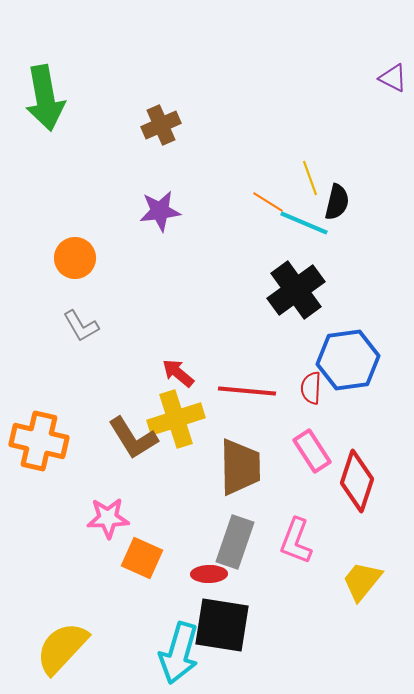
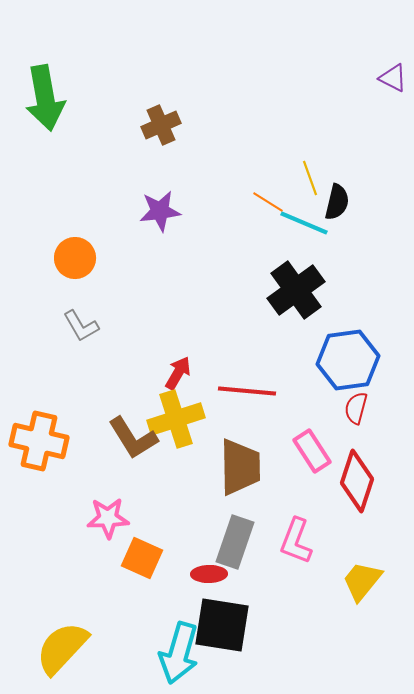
red arrow: rotated 80 degrees clockwise
red semicircle: moved 45 px right, 20 px down; rotated 12 degrees clockwise
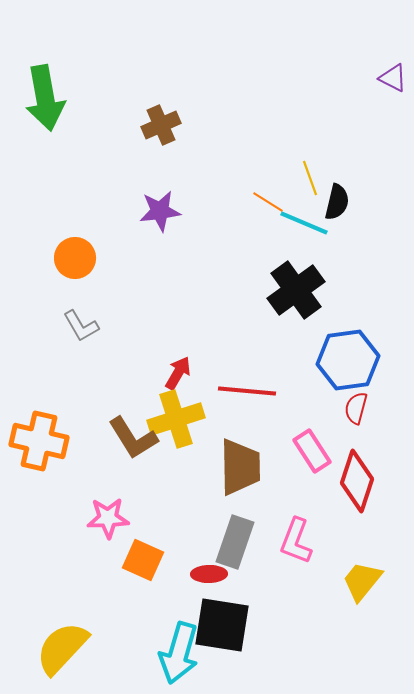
orange square: moved 1 px right, 2 px down
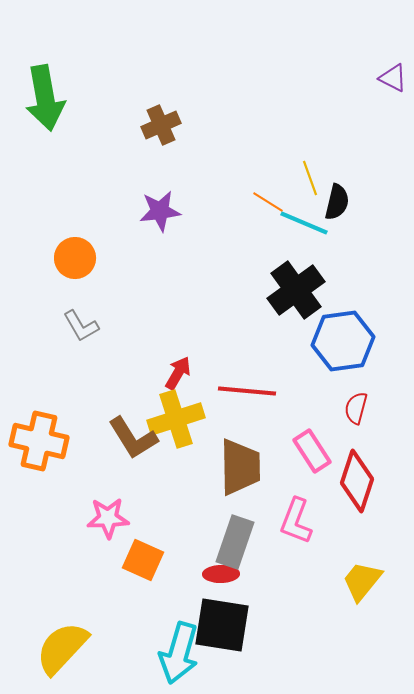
blue hexagon: moved 5 px left, 19 px up
pink L-shape: moved 20 px up
red ellipse: moved 12 px right
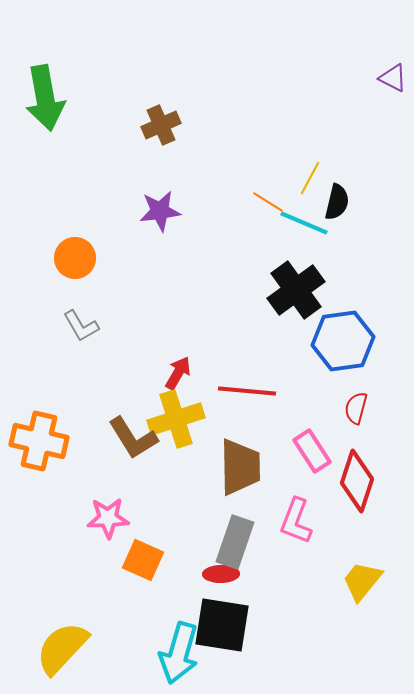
yellow line: rotated 48 degrees clockwise
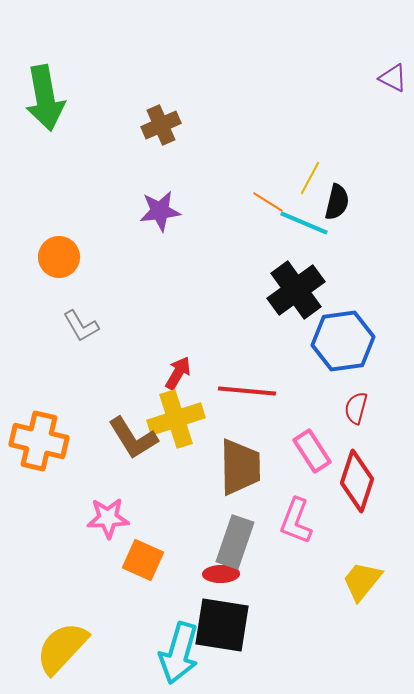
orange circle: moved 16 px left, 1 px up
